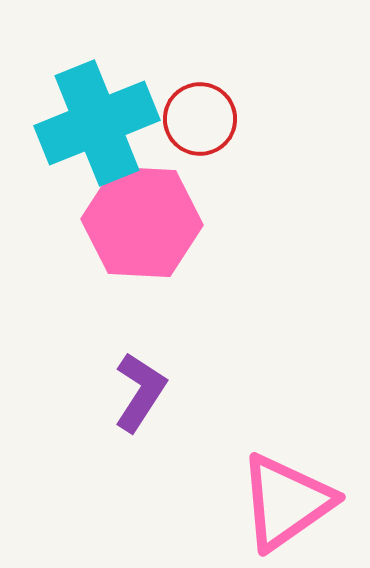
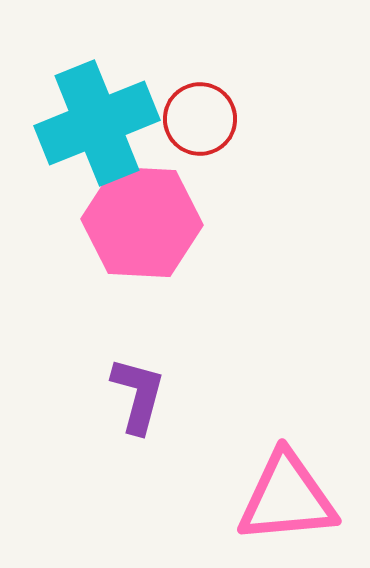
purple L-shape: moved 2 px left, 3 px down; rotated 18 degrees counterclockwise
pink triangle: moved 1 px right, 4 px up; rotated 30 degrees clockwise
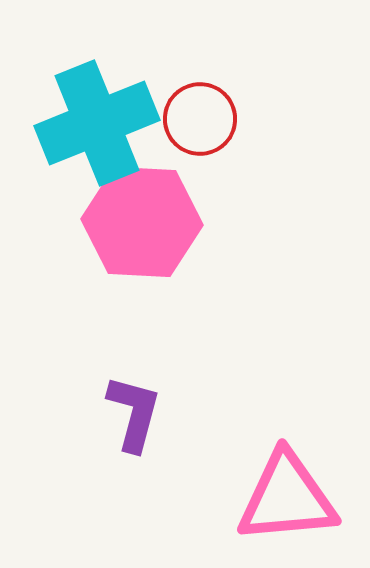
purple L-shape: moved 4 px left, 18 px down
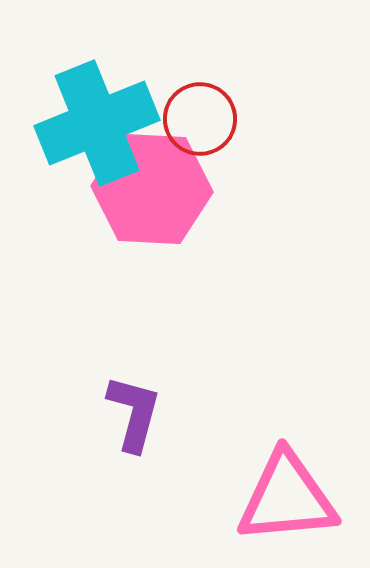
pink hexagon: moved 10 px right, 33 px up
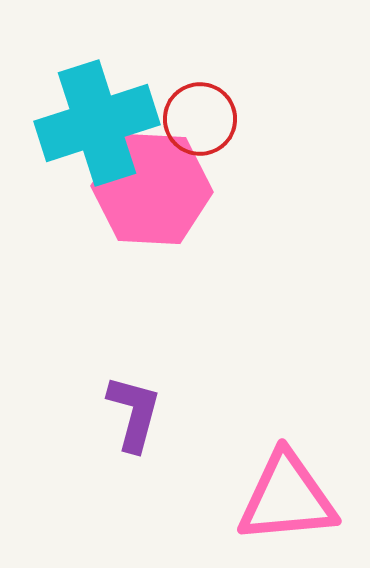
cyan cross: rotated 4 degrees clockwise
